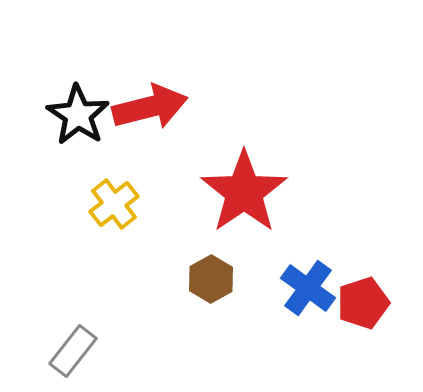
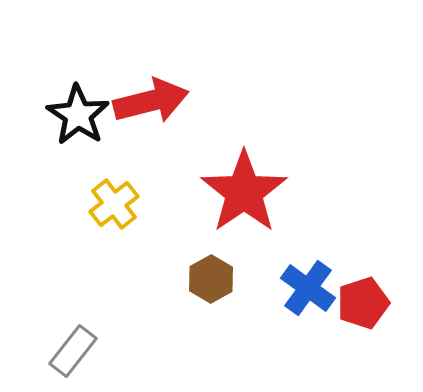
red arrow: moved 1 px right, 6 px up
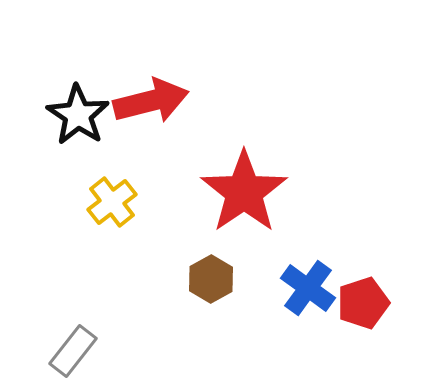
yellow cross: moved 2 px left, 2 px up
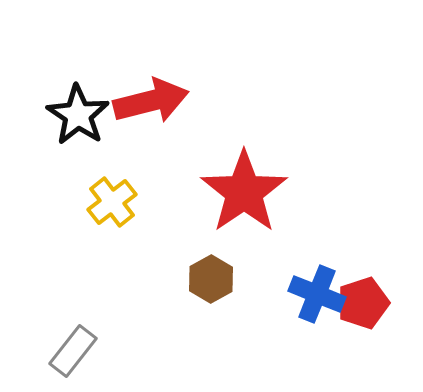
blue cross: moved 9 px right, 6 px down; rotated 14 degrees counterclockwise
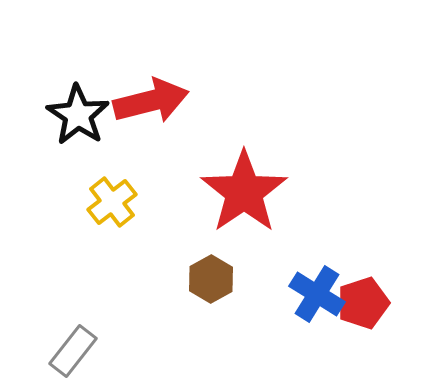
blue cross: rotated 10 degrees clockwise
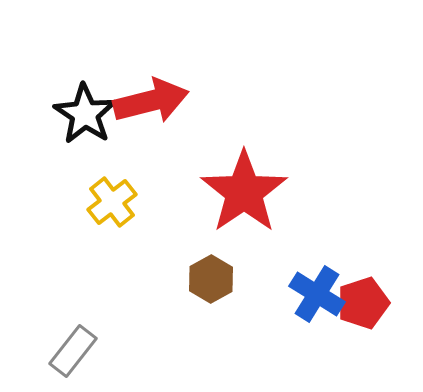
black star: moved 7 px right, 1 px up
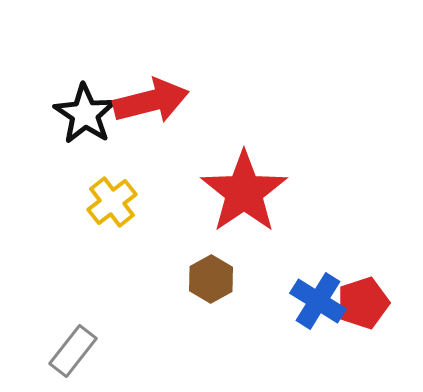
blue cross: moved 1 px right, 7 px down
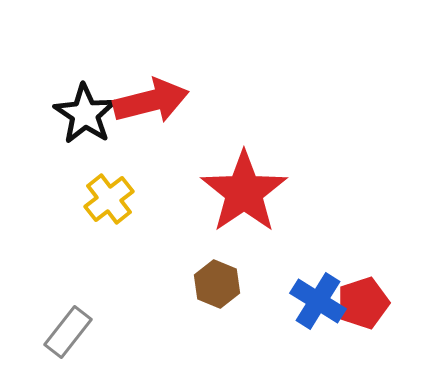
yellow cross: moved 3 px left, 3 px up
brown hexagon: moved 6 px right, 5 px down; rotated 9 degrees counterclockwise
gray rectangle: moved 5 px left, 19 px up
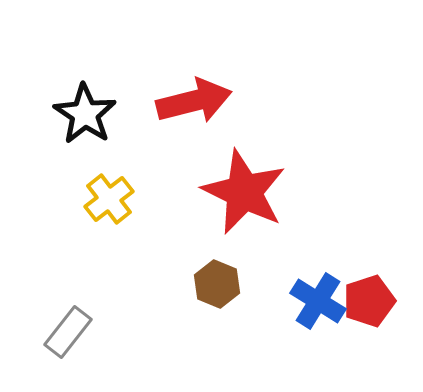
red arrow: moved 43 px right
red star: rotated 12 degrees counterclockwise
red pentagon: moved 6 px right, 2 px up
